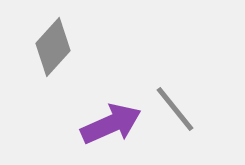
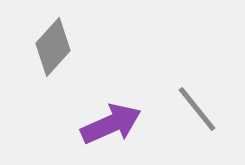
gray line: moved 22 px right
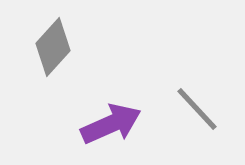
gray line: rotated 4 degrees counterclockwise
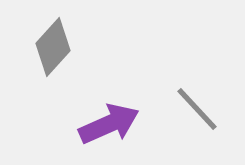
purple arrow: moved 2 px left
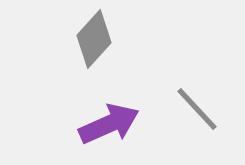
gray diamond: moved 41 px right, 8 px up
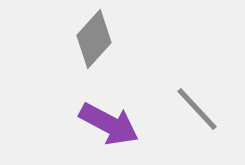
purple arrow: rotated 52 degrees clockwise
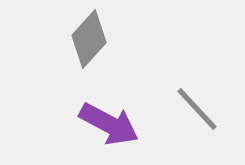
gray diamond: moved 5 px left
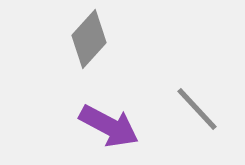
purple arrow: moved 2 px down
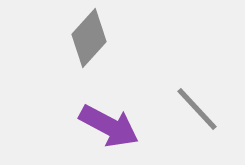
gray diamond: moved 1 px up
